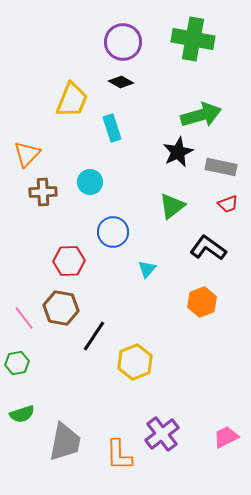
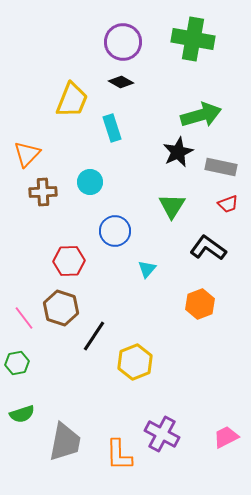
green triangle: rotated 20 degrees counterclockwise
blue circle: moved 2 px right, 1 px up
orange hexagon: moved 2 px left, 2 px down
brown hexagon: rotated 8 degrees clockwise
purple cross: rotated 24 degrees counterclockwise
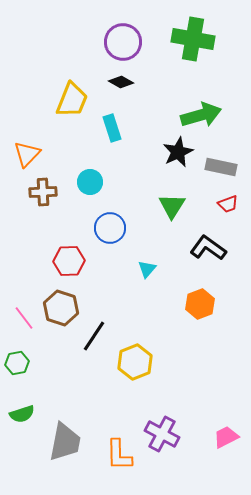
blue circle: moved 5 px left, 3 px up
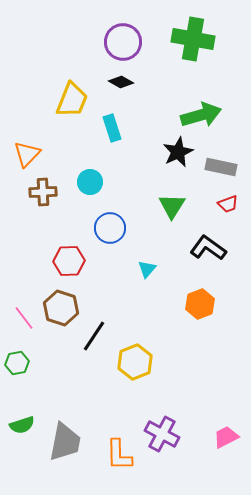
green semicircle: moved 11 px down
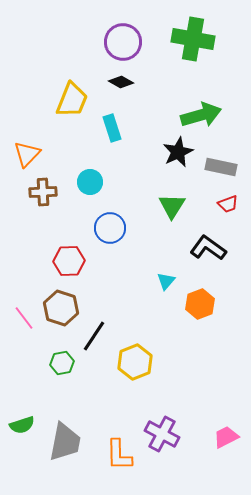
cyan triangle: moved 19 px right, 12 px down
green hexagon: moved 45 px right
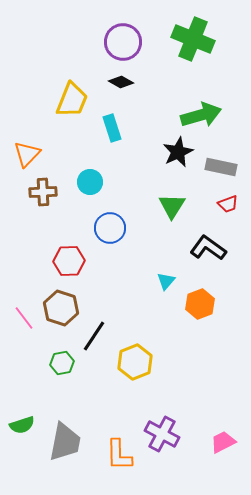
green cross: rotated 12 degrees clockwise
pink trapezoid: moved 3 px left, 5 px down
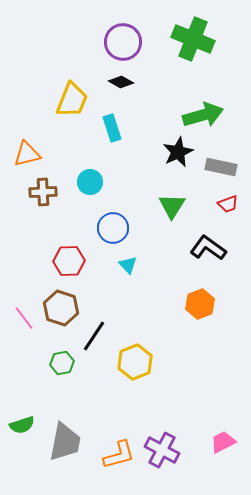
green arrow: moved 2 px right
orange triangle: rotated 32 degrees clockwise
blue circle: moved 3 px right
cyan triangle: moved 38 px left, 16 px up; rotated 24 degrees counterclockwise
purple cross: moved 16 px down
orange L-shape: rotated 104 degrees counterclockwise
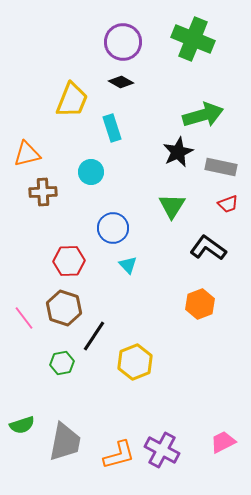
cyan circle: moved 1 px right, 10 px up
brown hexagon: moved 3 px right
